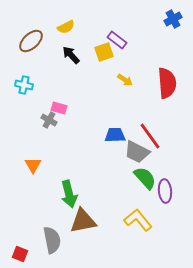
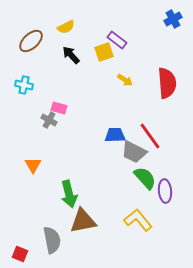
gray trapezoid: moved 3 px left
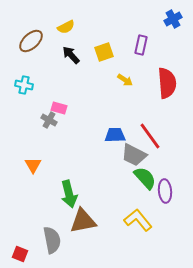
purple rectangle: moved 24 px right, 5 px down; rotated 66 degrees clockwise
gray trapezoid: moved 3 px down
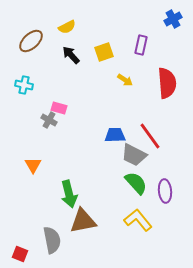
yellow semicircle: moved 1 px right
green semicircle: moved 9 px left, 5 px down
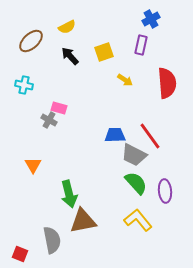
blue cross: moved 22 px left
black arrow: moved 1 px left, 1 px down
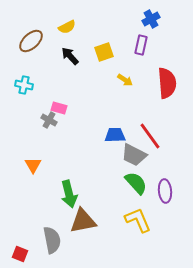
yellow L-shape: rotated 16 degrees clockwise
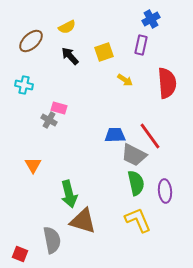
green semicircle: rotated 30 degrees clockwise
brown triangle: rotated 28 degrees clockwise
